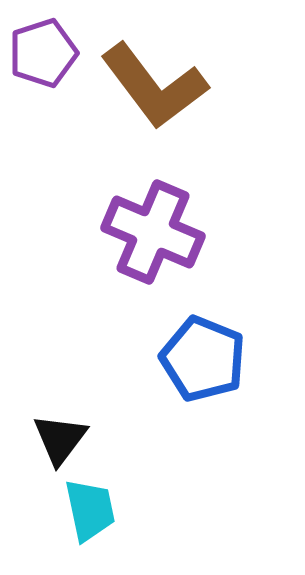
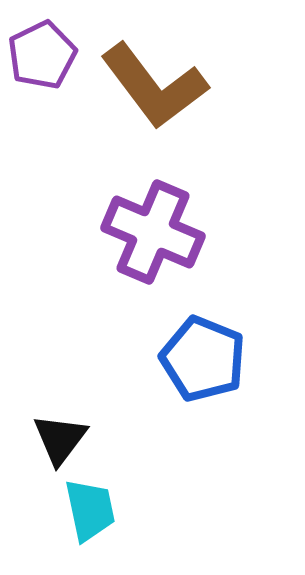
purple pentagon: moved 1 px left, 2 px down; rotated 8 degrees counterclockwise
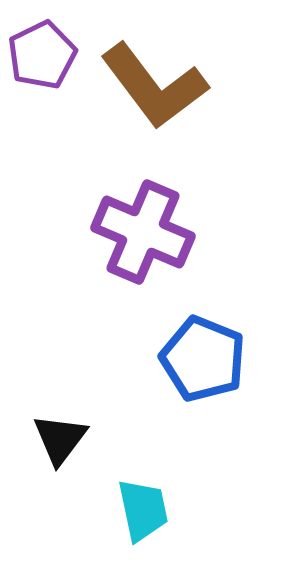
purple cross: moved 10 px left
cyan trapezoid: moved 53 px right
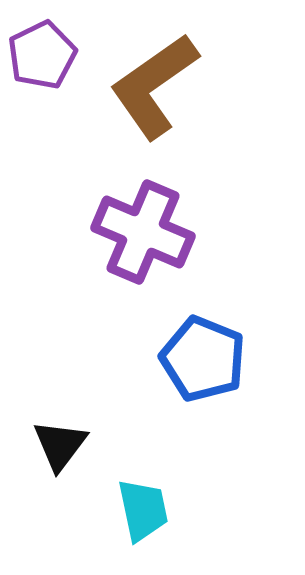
brown L-shape: rotated 92 degrees clockwise
black triangle: moved 6 px down
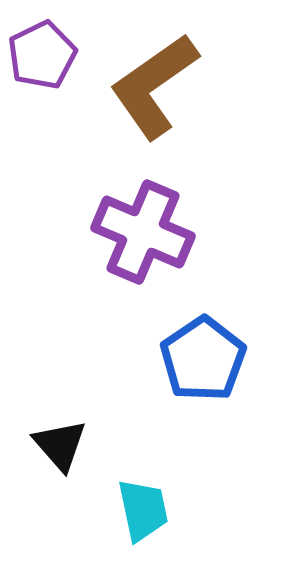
blue pentagon: rotated 16 degrees clockwise
black triangle: rotated 18 degrees counterclockwise
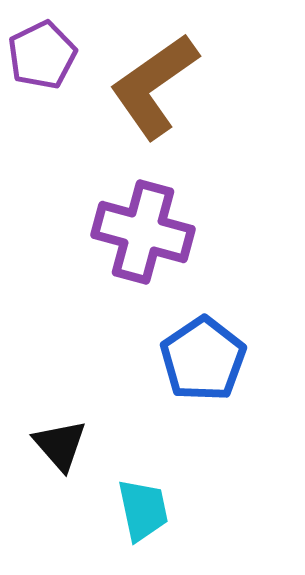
purple cross: rotated 8 degrees counterclockwise
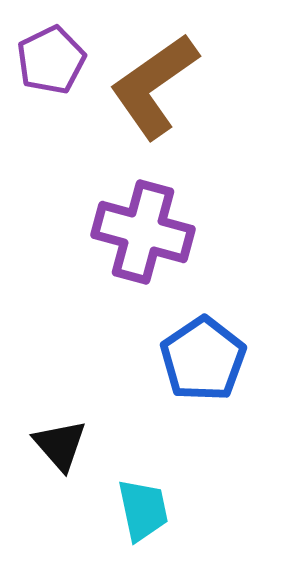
purple pentagon: moved 9 px right, 5 px down
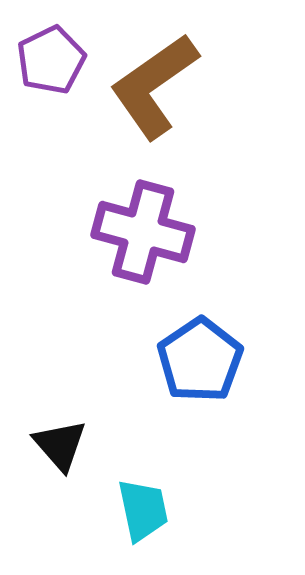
blue pentagon: moved 3 px left, 1 px down
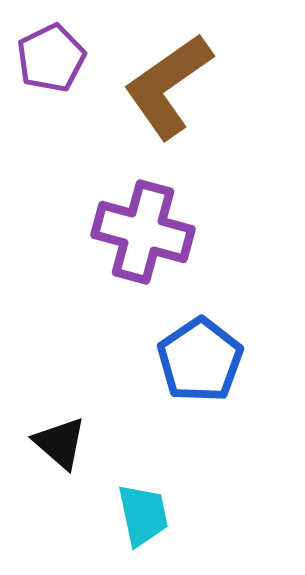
purple pentagon: moved 2 px up
brown L-shape: moved 14 px right
black triangle: moved 2 px up; rotated 8 degrees counterclockwise
cyan trapezoid: moved 5 px down
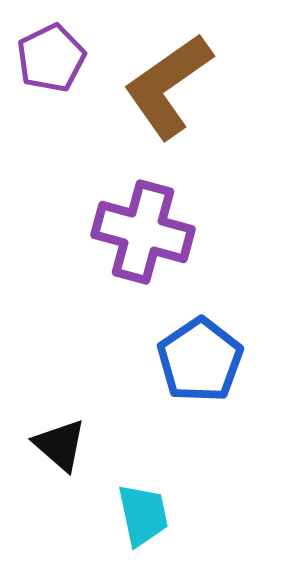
black triangle: moved 2 px down
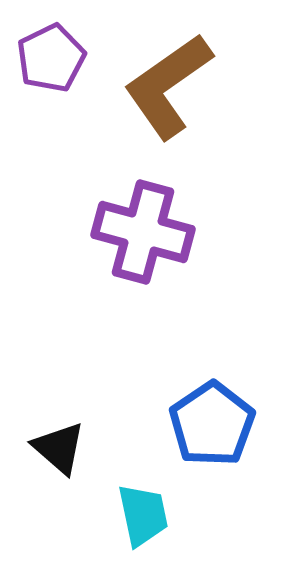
blue pentagon: moved 12 px right, 64 px down
black triangle: moved 1 px left, 3 px down
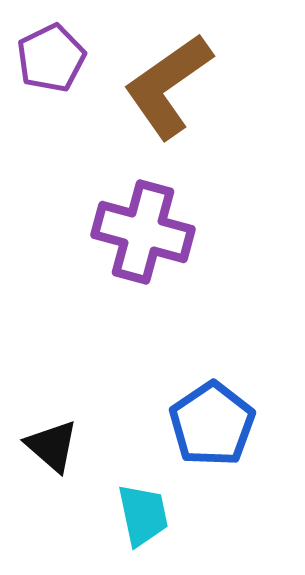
black triangle: moved 7 px left, 2 px up
